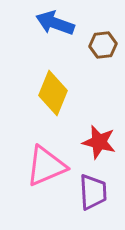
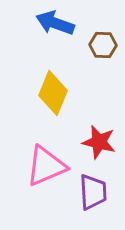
brown hexagon: rotated 8 degrees clockwise
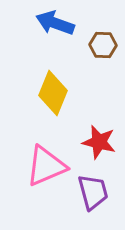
purple trapezoid: rotated 12 degrees counterclockwise
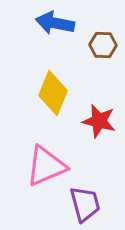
blue arrow: rotated 9 degrees counterclockwise
red star: moved 21 px up
purple trapezoid: moved 8 px left, 12 px down
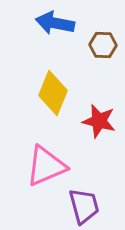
purple trapezoid: moved 1 px left, 2 px down
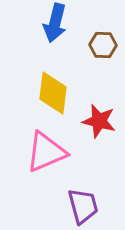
blue arrow: rotated 87 degrees counterclockwise
yellow diamond: rotated 15 degrees counterclockwise
pink triangle: moved 14 px up
purple trapezoid: moved 1 px left
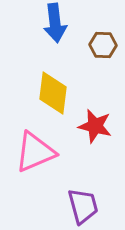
blue arrow: rotated 21 degrees counterclockwise
red star: moved 4 px left, 5 px down
pink triangle: moved 11 px left
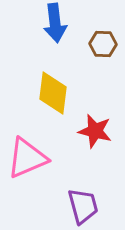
brown hexagon: moved 1 px up
red star: moved 5 px down
pink triangle: moved 8 px left, 6 px down
